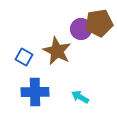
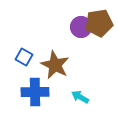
purple circle: moved 2 px up
brown star: moved 2 px left, 14 px down
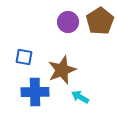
brown pentagon: moved 1 px right, 2 px up; rotated 24 degrees counterclockwise
purple circle: moved 13 px left, 5 px up
blue square: rotated 18 degrees counterclockwise
brown star: moved 7 px right, 5 px down; rotated 24 degrees clockwise
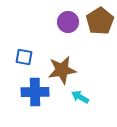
brown star: rotated 12 degrees clockwise
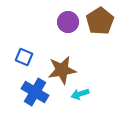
blue square: rotated 12 degrees clockwise
blue cross: rotated 32 degrees clockwise
cyan arrow: moved 3 px up; rotated 48 degrees counterclockwise
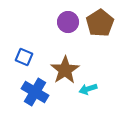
brown pentagon: moved 2 px down
brown star: moved 3 px right; rotated 24 degrees counterclockwise
cyan arrow: moved 8 px right, 5 px up
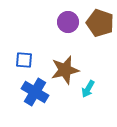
brown pentagon: rotated 20 degrees counterclockwise
blue square: moved 3 px down; rotated 18 degrees counterclockwise
brown star: rotated 20 degrees clockwise
cyan arrow: rotated 42 degrees counterclockwise
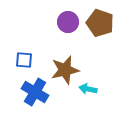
cyan arrow: rotated 72 degrees clockwise
